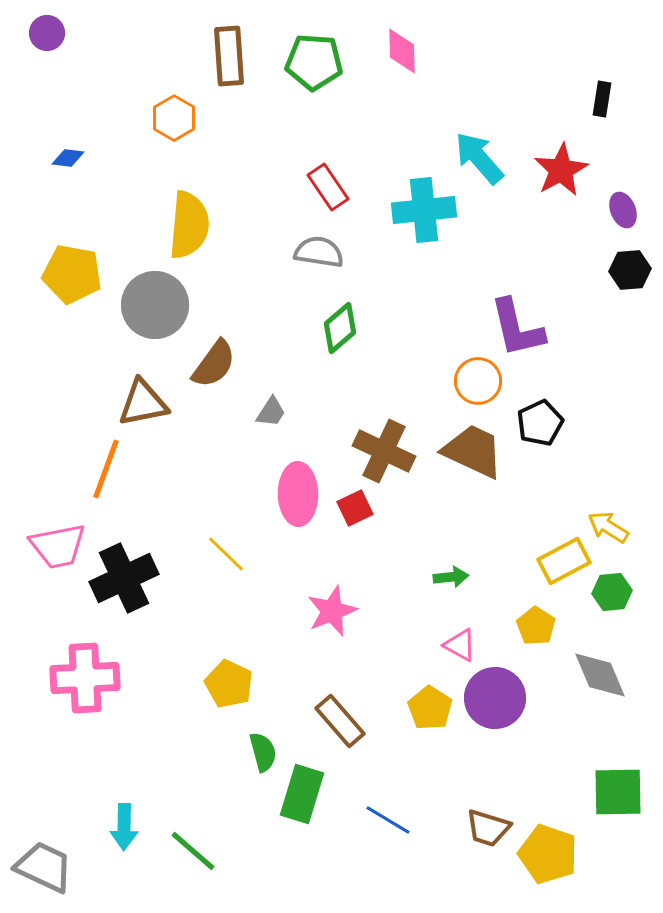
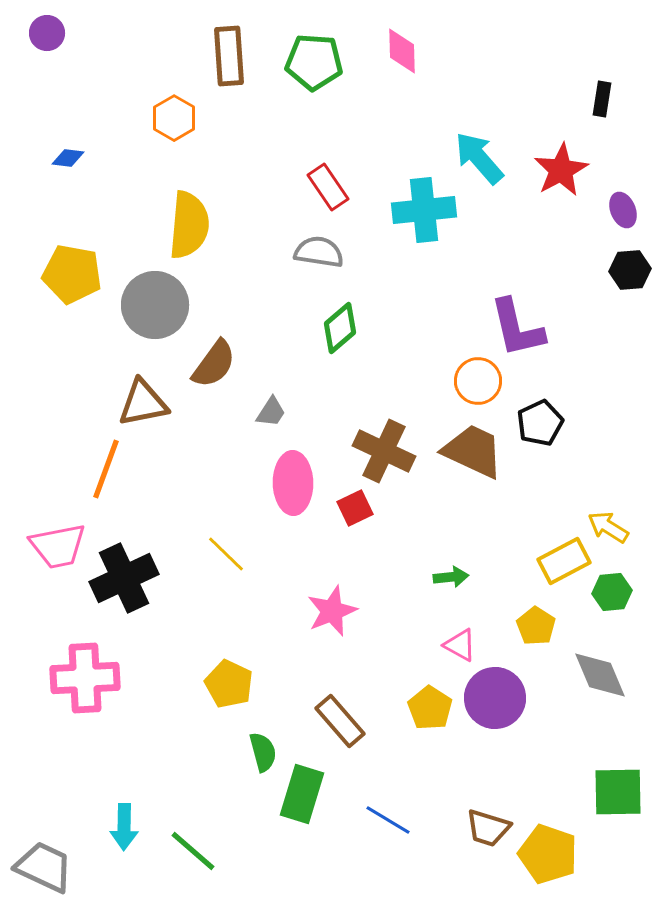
pink ellipse at (298, 494): moved 5 px left, 11 px up
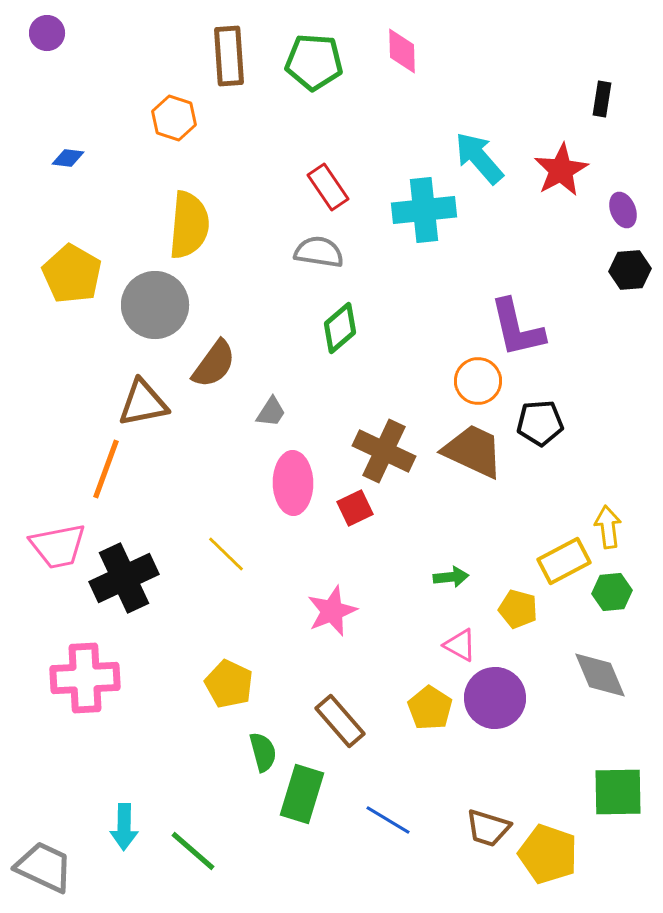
orange hexagon at (174, 118): rotated 12 degrees counterclockwise
yellow pentagon at (72, 274): rotated 20 degrees clockwise
black pentagon at (540, 423): rotated 21 degrees clockwise
yellow arrow at (608, 527): rotated 51 degrees clockwise
yellow pentagon at (536, 626): moved 18 px left, 17 px up; rotated 18 degrees counterclockwise
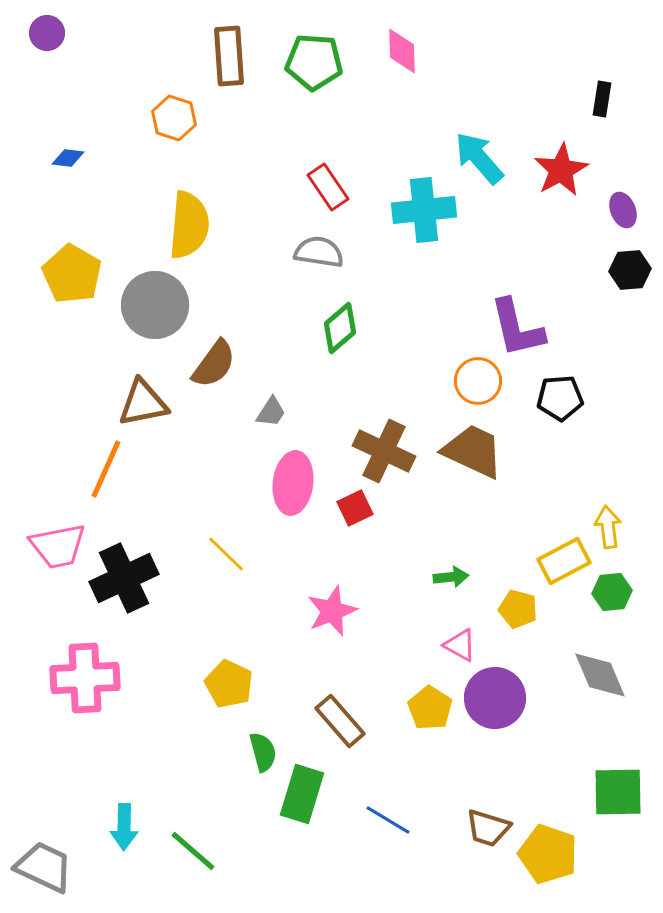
black pentagon at (540, 423): moved 20 px right, 25 px up
orange line at (106, 469): rotated 4 degrees clockwise
pink ellipse at (293, 483): rotated 8 degrees clockwise
